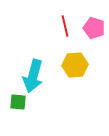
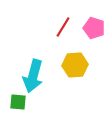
red line: moved 2 px left, 1 px down; rotated 45 degrees clockwise
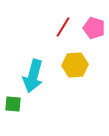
green square: moved 5 px left, 2 px down
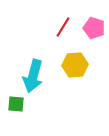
green square: moved 3 px right
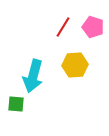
pink pentagon: moved 1 px left, 1 px up
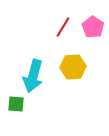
pink pentagon: rotated 15 degrees clockwise
yellow hexagon: moved 2 px left, 2 px down
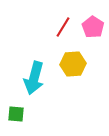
yellow hexagon: moved 3 px up
cyan arrow: moved 1 px right, 2 px down
green square: moved 10 px down
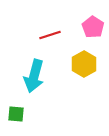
red line: moved 13 px left, 8 px down; rotated 40 degrees clockwise
yellow hexagon: moved 11 px right; rotated 25 degrees counterclockwise
cyan arrow: moved 2 px up
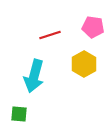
pink pentagon: rotated 25 degrees counterclockwise
green square: moved 3 px right
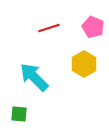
pink pentagon: rotated 15 degrees clockwise
red line: moved 1 px left, 7 px up
cyan arrow: moved 1 px down; rotated 120 degrees clockwise
